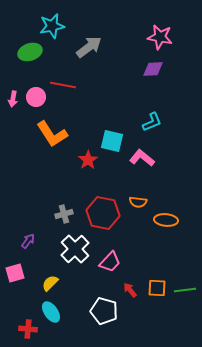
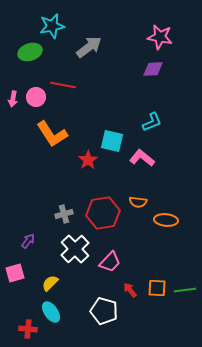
red hexagon: rotated 20 degrees counterclockwise
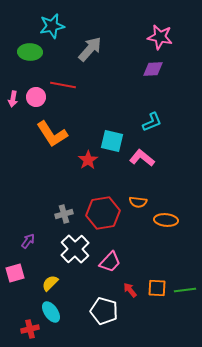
gray arrow: moved 1 px right, 2 px down; rotated 12 degrees counterclockwise
green ellipse: rotated 20 degrees clockwise
red cross: moved 2 px right; rotated 18 degrees counterclockwise
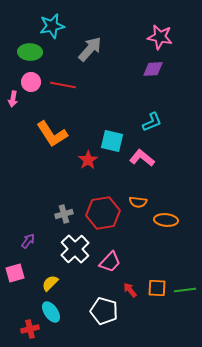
pink circle: moved 5 px left, 15 px up
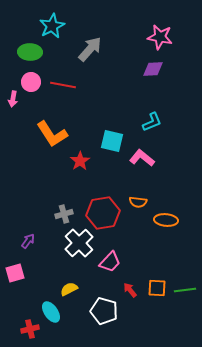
cyan star: rotated 15 degrees counterclockwise
red star: moved 8 px left, 1 px down
white cross: moved 4 px right, 6 px up
yellow semicircle: moved 19 px right, 6 px down; rotated 18 degrees clockwise
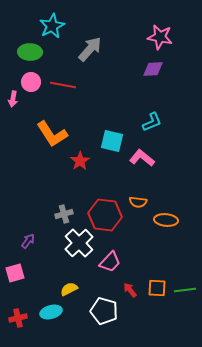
red hexagon: moved 2 px right, 2 px down; rotated 16 degrees clockwise
cyan ellipse: rotated 70 degrees counterclockwise
red cross: moved 12 px left, 11 px up
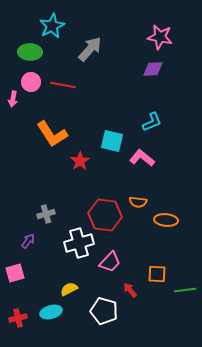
gray cross: moved 18 px left
white cross: rotated 28 degrees clockwise
orange square: moved 14 px up
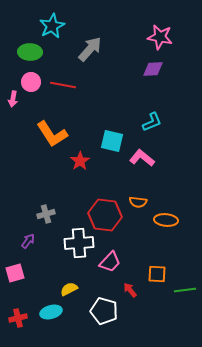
white cross: rotated 12 degrees clockwise
